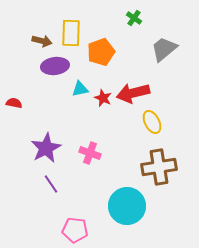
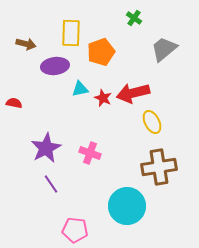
brown arrow: moved 16 px left, 3 px down
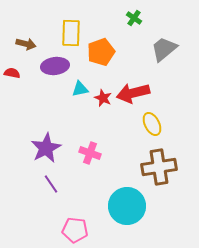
red semicircle: moved 2 px left, 30 px up
yellow ellipse: moved 2 px down
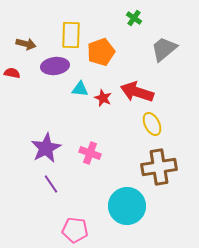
yellow rectangle: moved 2 px down
cyan triangle: rotated 18 degrees clockwise
red arrow: moved 4 px right, 1 px up; rotated 32 degrees clockwise
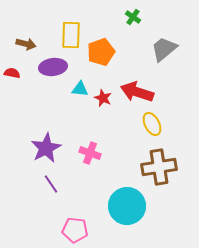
green cross: moved 1 px left, 1 px up
purple ellipse: moved 2 px left, 1 px down
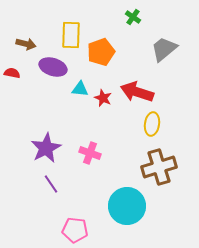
purple ellipse: rotated 24 degrees clockwise
yellow ellipse: rotated 35 degrees clockwise
brown cross: rotated 8 degrees counterclockwise
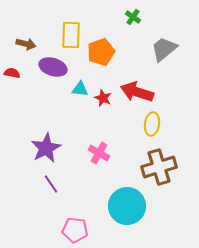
pink cross: moved 9 px right; rotated 10 degrees clockwise
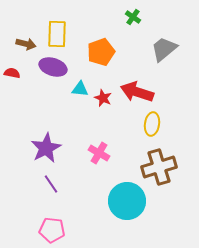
yellow rectangle: moved 14 px left, 1 px up
cyan circle: moved 5 px up
pink pentagon: moved 23 px left
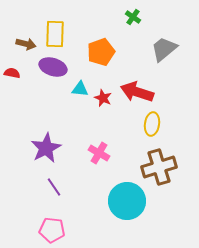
yellow rectangle: moved 2 px left
purple line: moved 3 px right, 3 px down
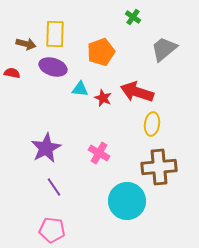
brown cross: rotated 12 degrees clockwise
